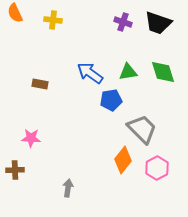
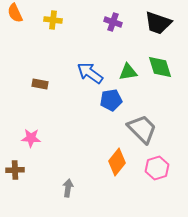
purple cross: moved 10 px left
green diamond: moved 3 px left, 5 px up
orange diamond: moved 6 px left, 2 px down
pink hexagon: rotated 10 degrees clockwise
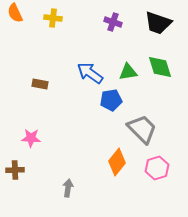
yellow cross: moved 2 px up
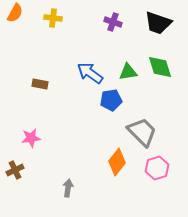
orange semicircle: rotated 126 degrees counterclockwise
gray trapezoid: moved 3 px down
pink star: rotated 12 degrees counterclockwise
brown cross: rotated 24 degrees counterclockwise
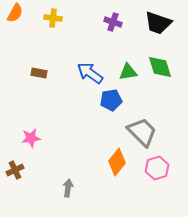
brown rectangle: moved 1 px left, 11 px up
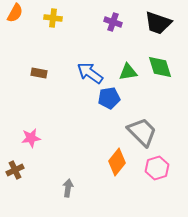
blue pentagon: moved 2 px left, 2 px up
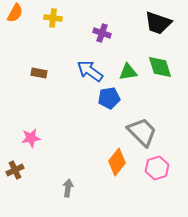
purple cross: moved 11 px left, 11 px down
blue arrow: moved 2 px up
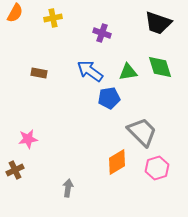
yellow cross: rotated 18 degrees counterclockwise
pink star: moved 3 px left, 1 px down
orange diamond: rotated 20 degrees clockwise
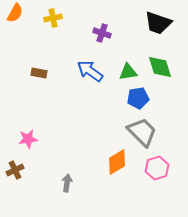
blue pentagon: moved 29 px right
gray arrow: moved 1 px left, 5 px up
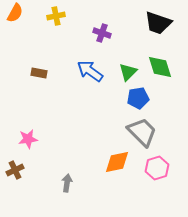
yellow cross: moved 3 px right, 2 px up
green triangle: rotated 36 degrees counterclockwise
orange diamond: rotated 20 degrees clockwise
